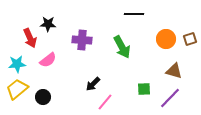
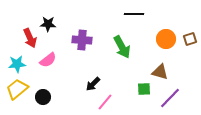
brown triangle: moved 14 px left, 1 px down
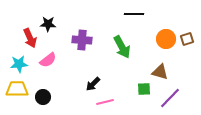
brown square: moved 3 px left
cyan star: moved 2 px right
yellow trapezoid: rotated 40 degrees clockwise
pink line: rotated 36 degrees clockwise
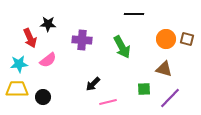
brown square: rotated 32 degrees clockwise
brown triangle: moved 4 px right, 3 px up
pink line: moved 3 px right
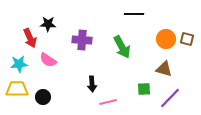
pink semicircle: rotated 72 degrees clockwise
black arrow: moved 1 px left; rotated 49 degrees counterclockwise
